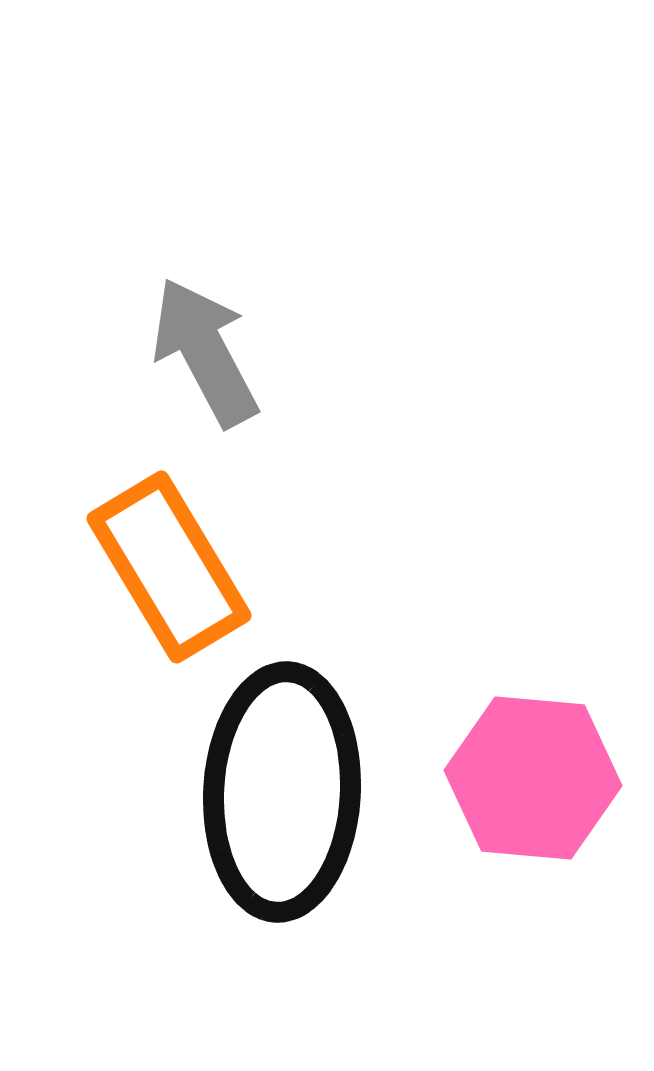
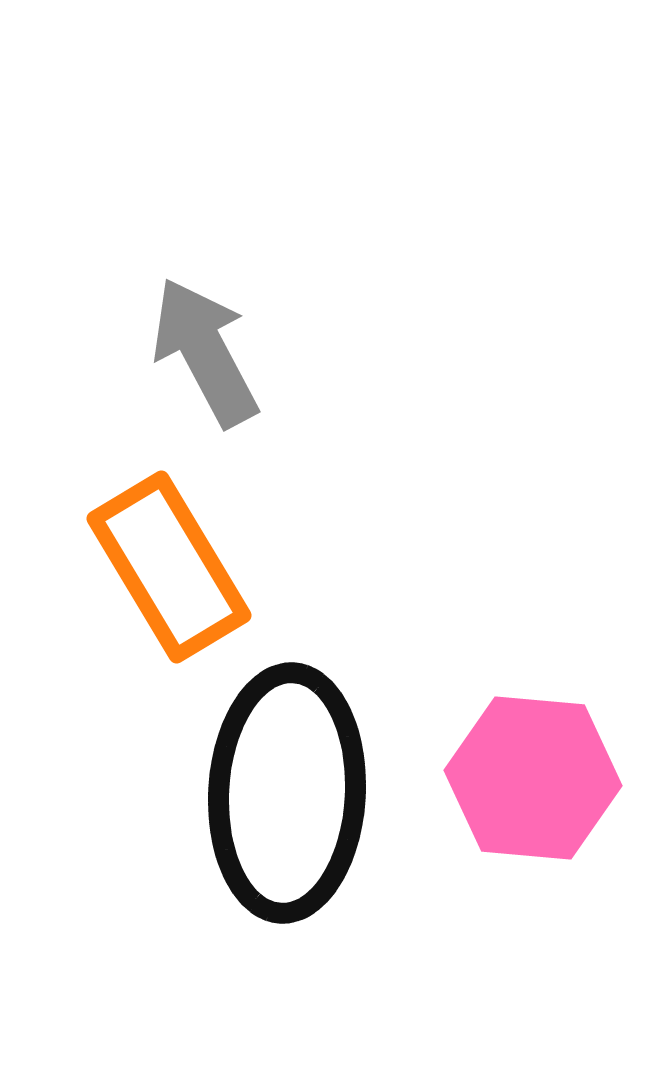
black ellipse: moved 5 px right, 1 px down
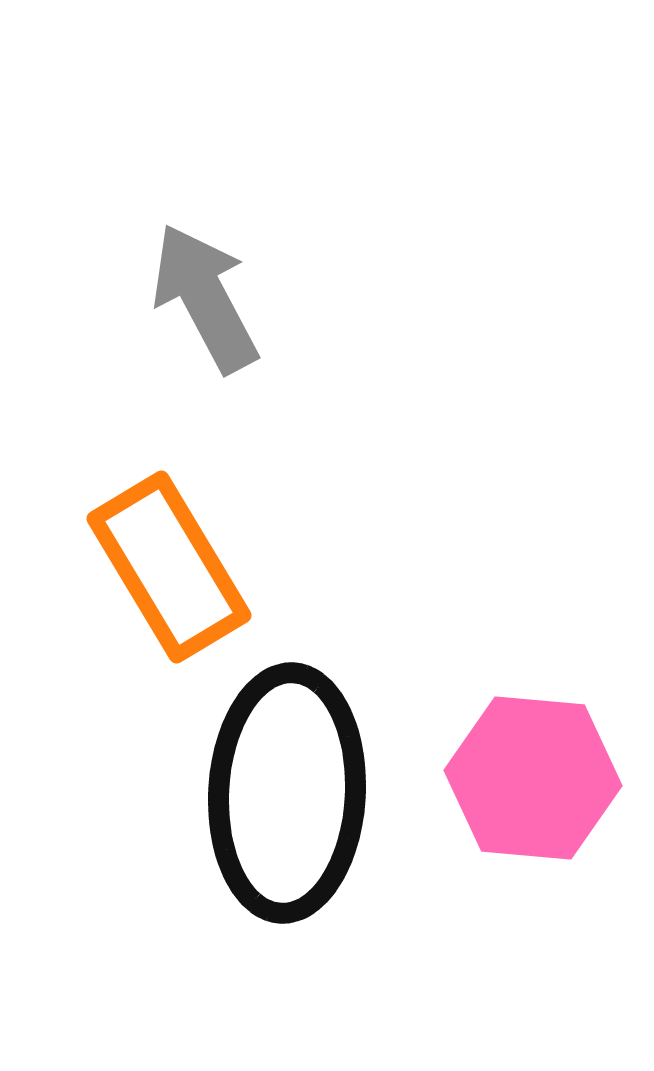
gray arrow: moved 54 px up
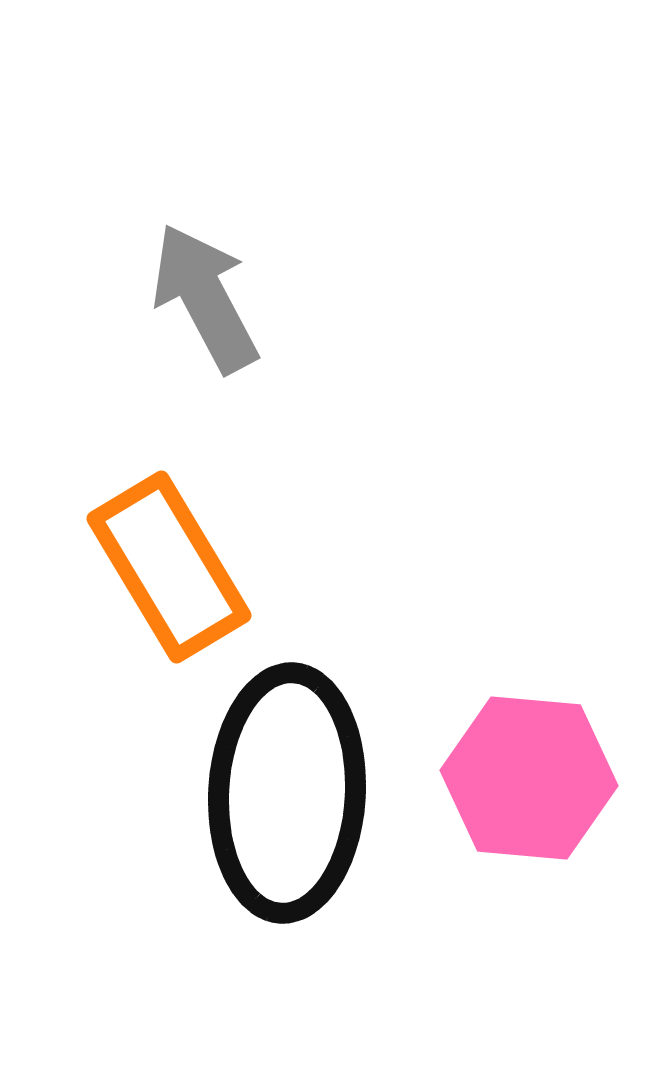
pink hexagon: moved 4 px left
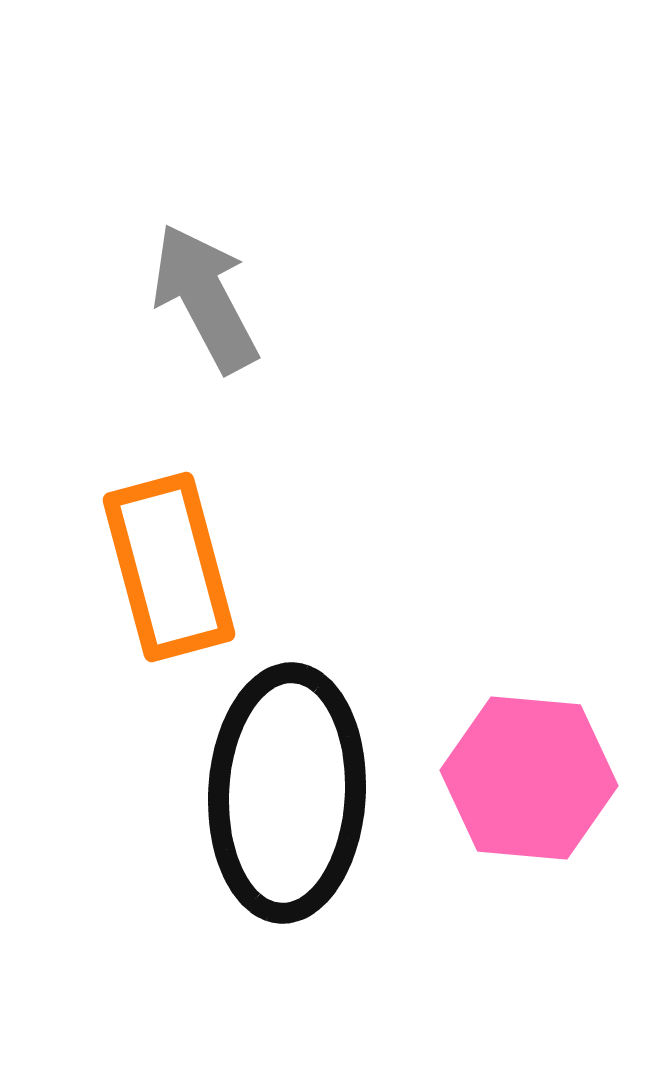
orange rectangle: rotated 16 degrees clockwise
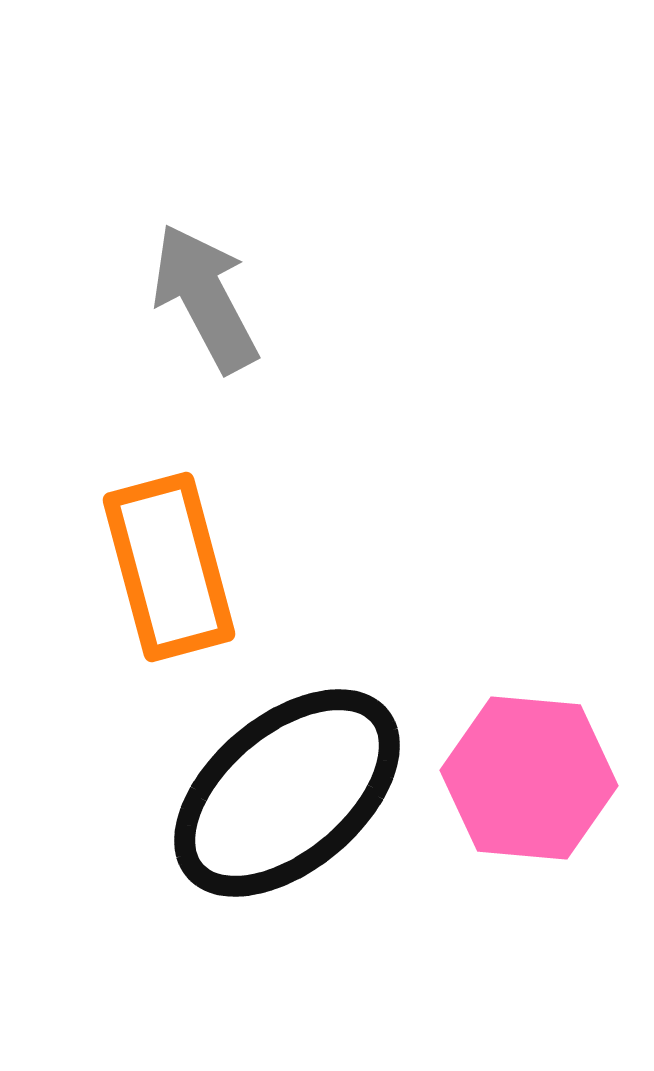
black ellipse: rotated 47 degrees clockwise
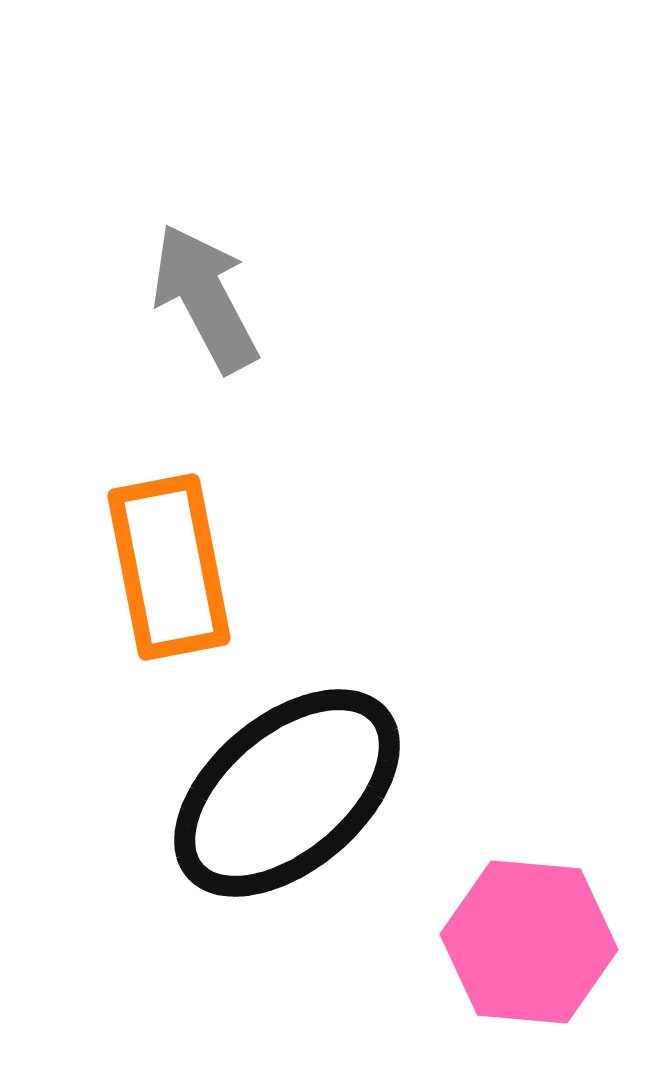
orange rectangle: rotated 4 degrees clockwise
pink hexagon: moved 164 px down
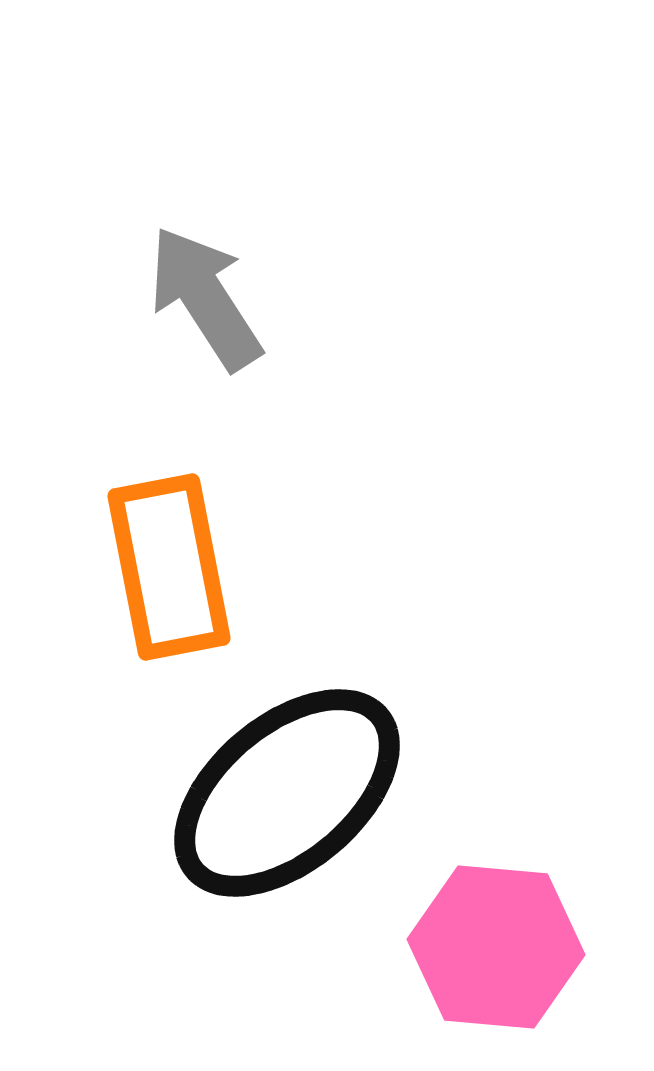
gray arrow: rotated 5 degrees counterclockwise
pink hexagon: moved 33 px left, 5 px down
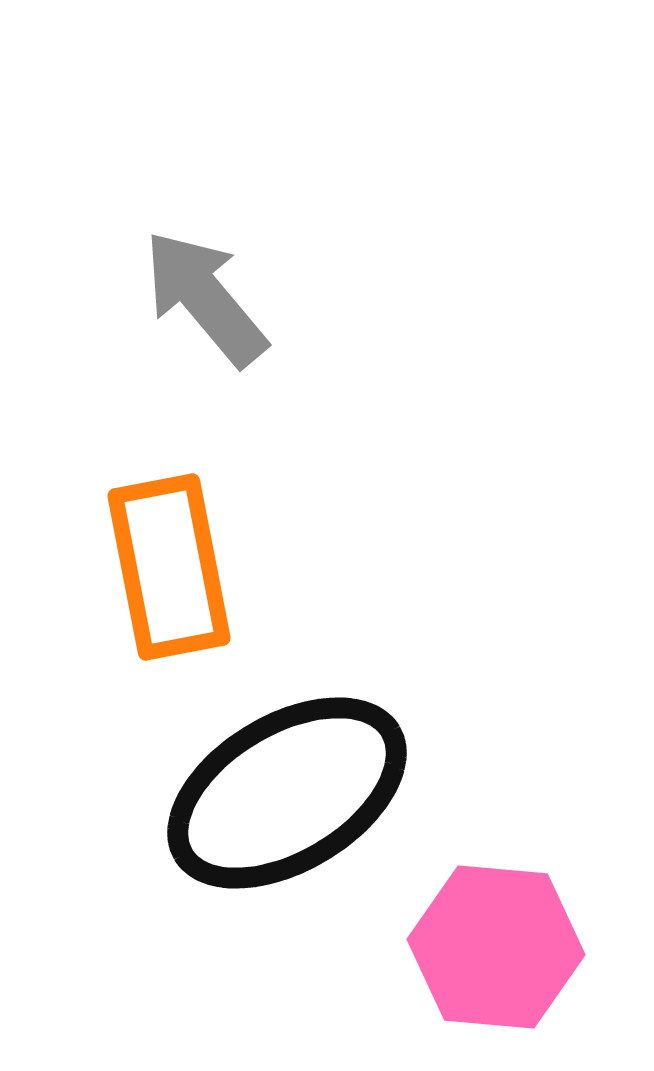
gray arrow: rotated 7 degrees counterclockwise
black ellipse: rotated 9 degrees clockwise
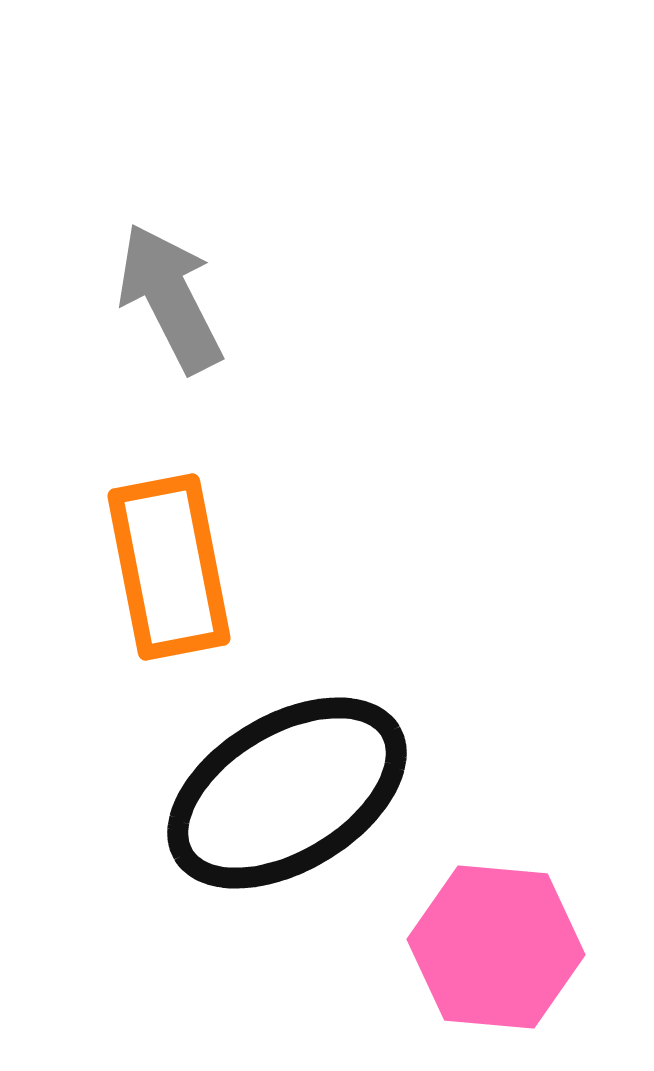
gray arrow: moved 35 px left; rotated 13 degrees clockwise
